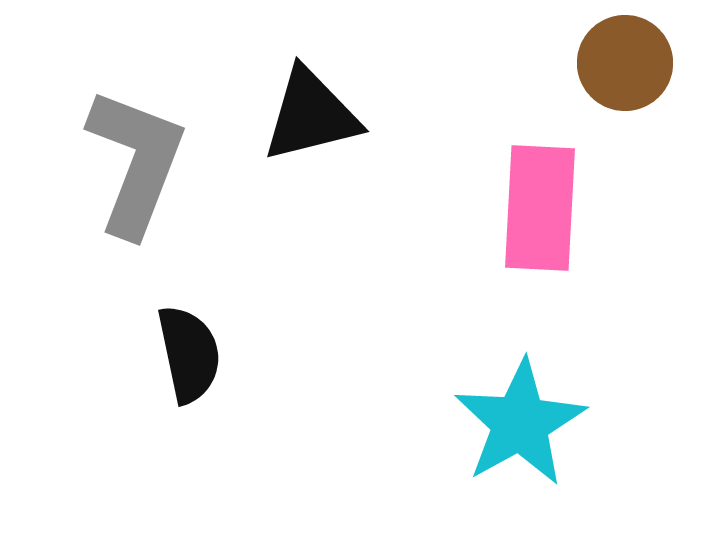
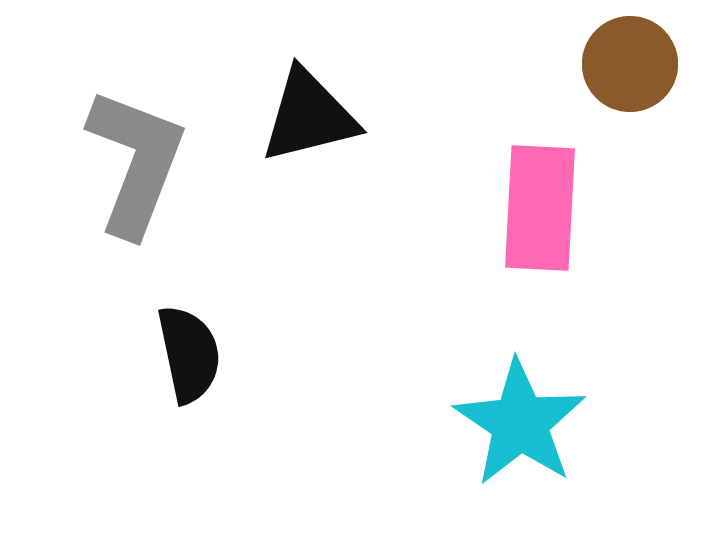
brown circle: moved 5 px right, 1 px down
black triangle: moved 2 px left, 1 px down
cyan star: rotated 9 degrees counterclockwise
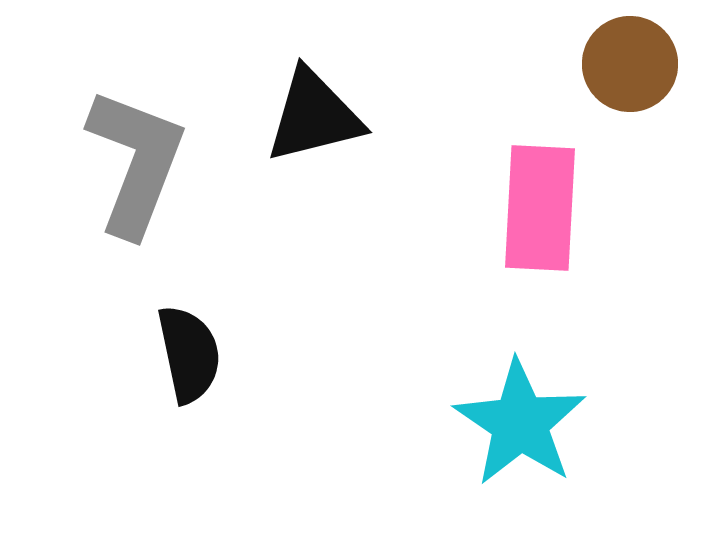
black triangle: moved 5 px right
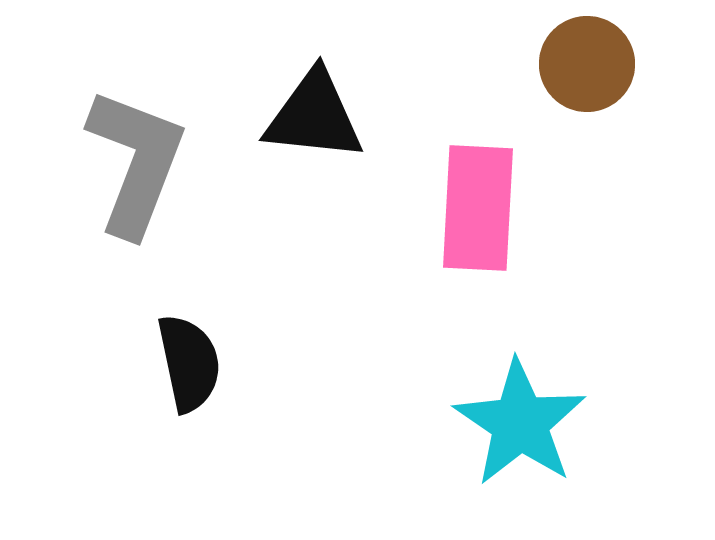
brown circle: moved 43 px left
black triangle: rotated 20 degrees clockwise
pink rectangle: moved 62 px left
black semicircle: moved 9 px down
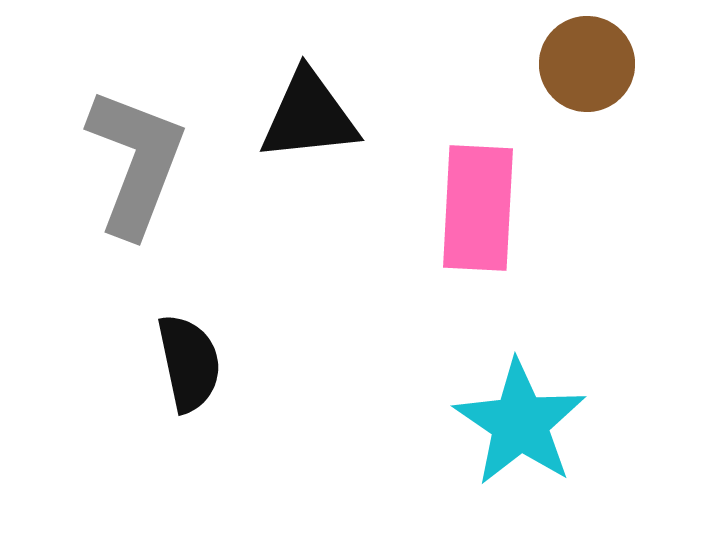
black triangle: moved 5 px left; rotated 12 degrees counterclockwise
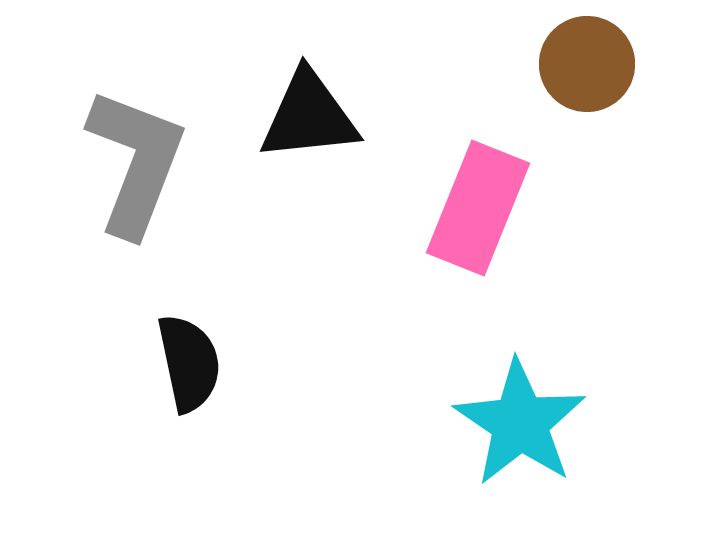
pink rectangle: rotated 19 degrees clockwise
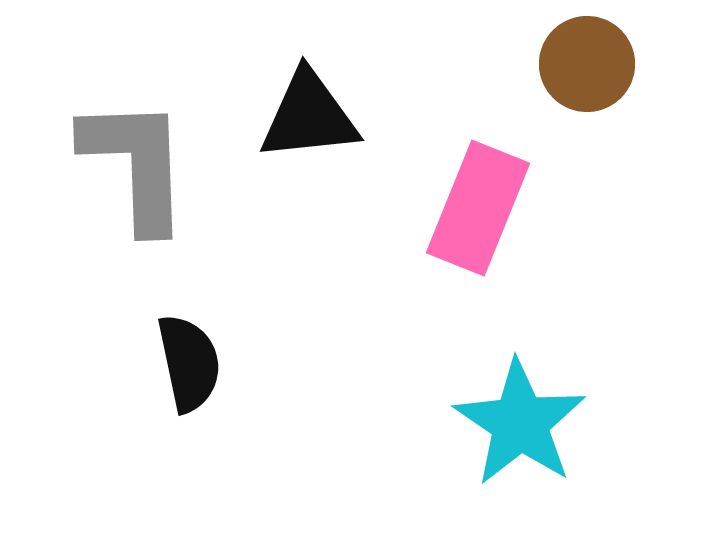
gray L-shape: moved 2 px down; rotated 23 degrees counterclockwise
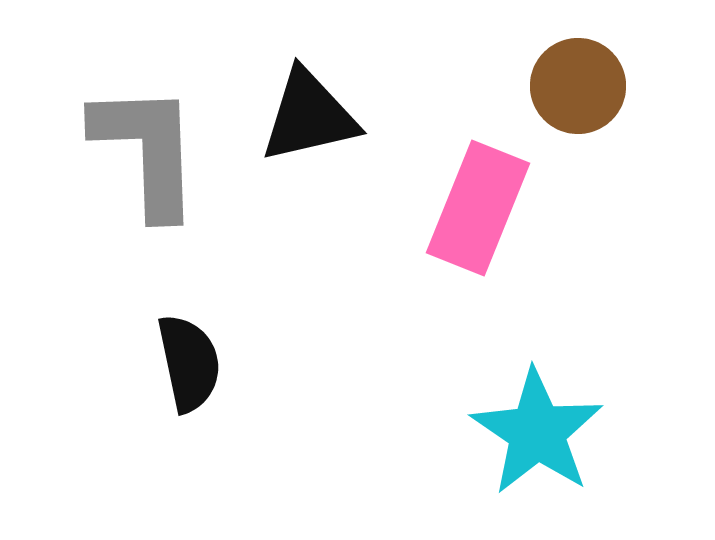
brown circle: moved 9 px left, 22 px down
black triangle: rotated 7 degrees counterclockwise
gray L-shape: moved 11 px right, 14 px up
cyan star: moved 17 px right, 9 px down
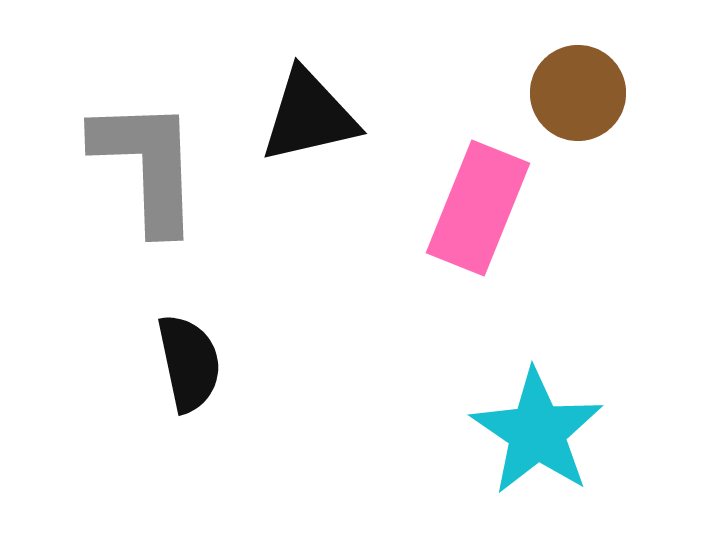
brown circle: moved 7 px down
gray L-shape: moved 15 px down
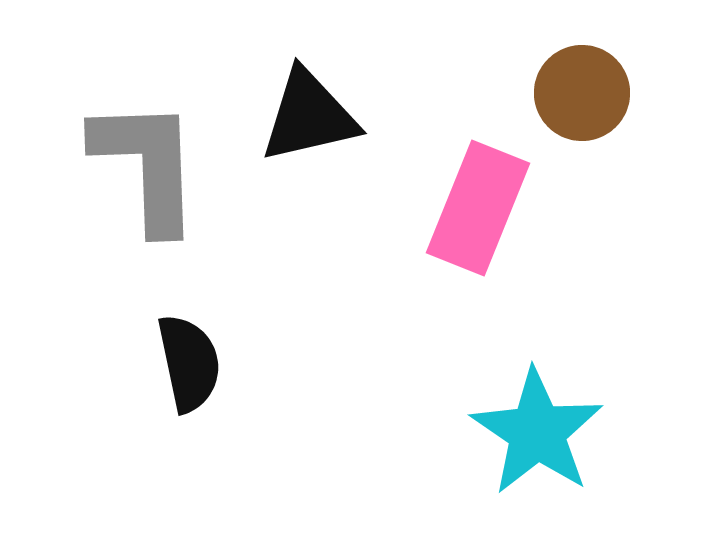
brown circle: moved 4 px right
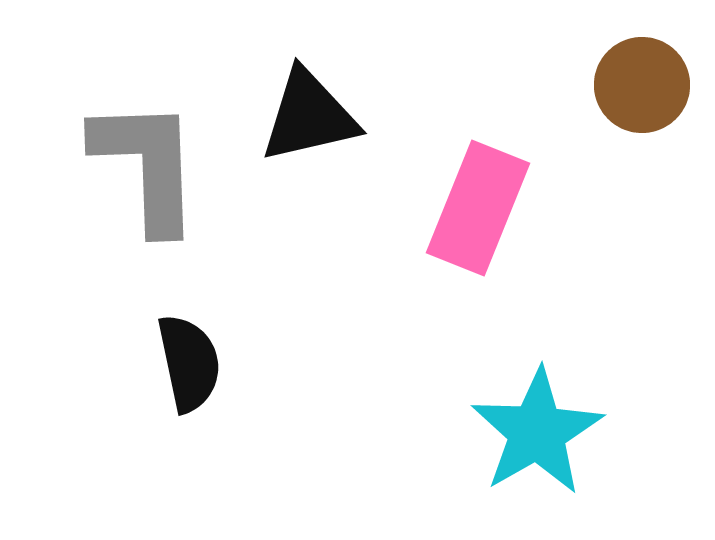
brown circle: moved 60 px right, 8 px up
cyan star: rotated 8 degrees clockwise
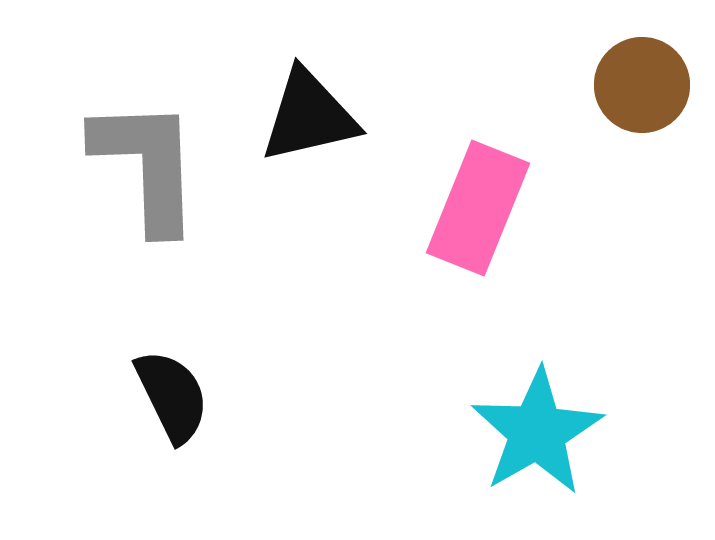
black semicircle: moved 17 px left, 33 px down; rotated 14 degrees counterclockwise
